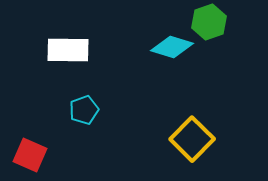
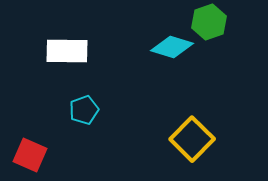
white rectangle: moved 1 px left, 1 px down
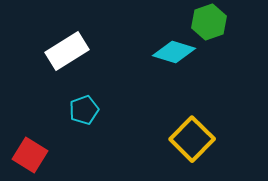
cyan diamond: moved 2 px right, 5 px down
white rectangle: rotated 33 degrees counterclockwise
red square: rotated 8 degrees clockwise
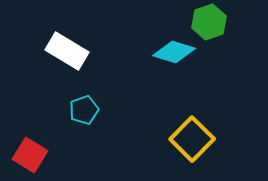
white rectangle: rotated 63 degrees clockwise
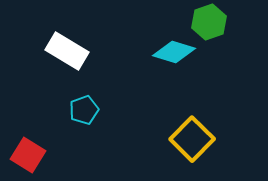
red square: moved 2 px left
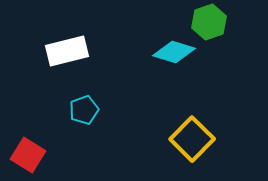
white rectangle: rotated 45 degrees counterclockwise
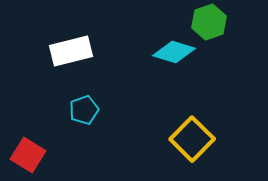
white rectangle: moved 4 px right
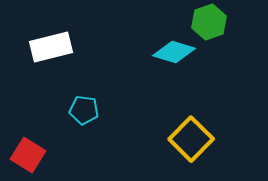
white rectangle: moved 20 px left, 4 px up
cyan pentagon: rotated 28 degrees clockwise
yellow square: moved 1 px left
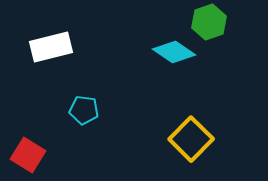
cyan diamond: rotated 18 degrees clockwise
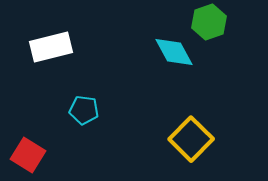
cyan diamond: rotated 27 degrees clockwise
